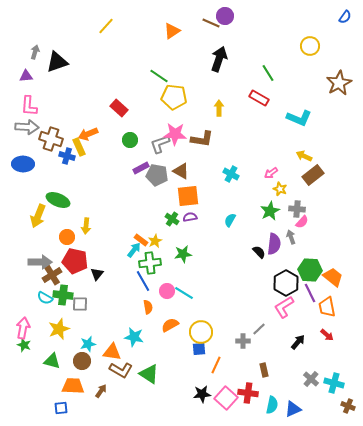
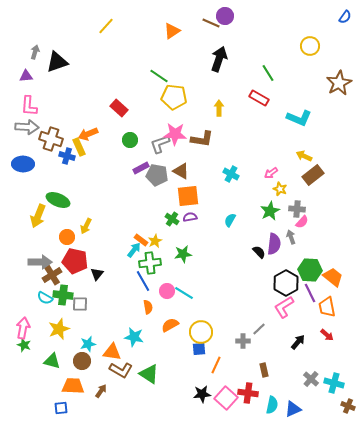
yellow arrow at (86, 226): rotated 21 degrees clockwise
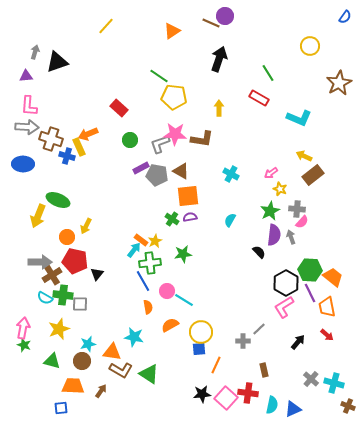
purple semicircle at (274, 244): moved 9 px up
cyan line at (184, 293): moved 7 px down
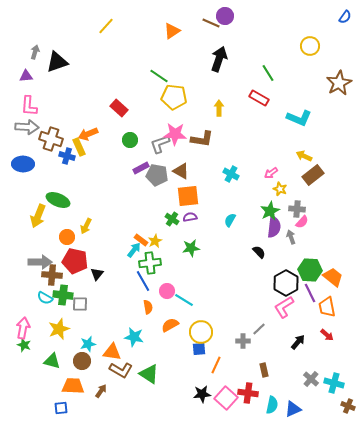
purple semicircle at (274, 235): moved 8 px up
green star at (183, 254): moved 8 px right, 6 px up
brown cross at (52, 275): rotated 36 degrees clockwise
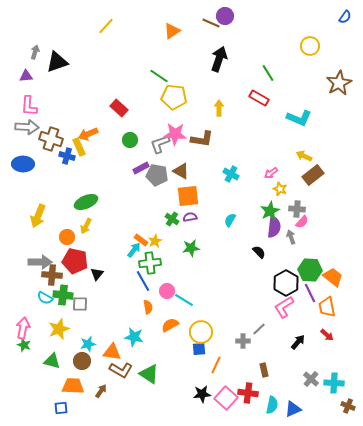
green ellipse at (58, 200): moved 28 px right, 2 px down; rotated 45 degrees counterclockwise
cyan cross at (334, 383): rotated 12 degrees counterclockwise
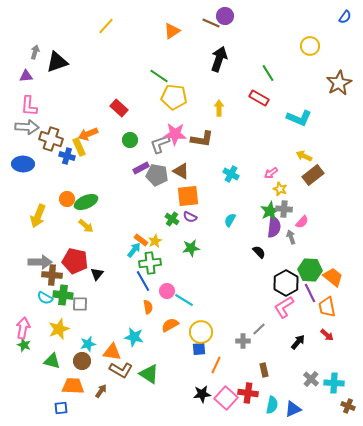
gray cross at (297, 209): moved 13 px left
purple semicircle at (190, 217): rotated 144 degrees counterclockwise
yellow arrow at (86, 226): rotated 77 degrees counterclockwise
orange circle at (67, 237): moved 38 px up
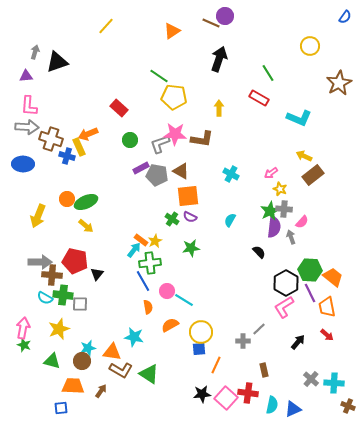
cyan star at (88, 344): moved 4 px down
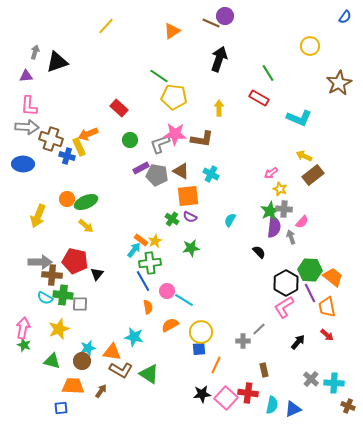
cyan cross at (231, 174): moved 20 px left
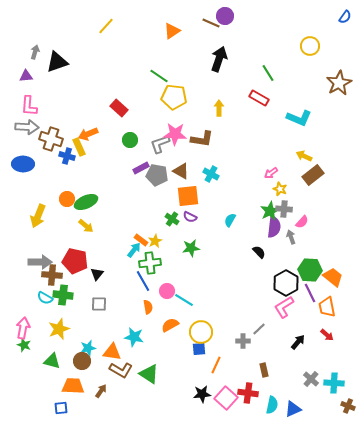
gray square at (80, 304): moved 19 px right
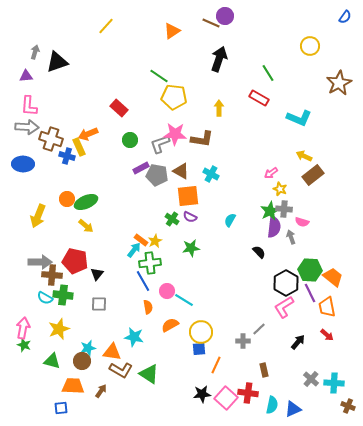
pink semicircle at (302, 222): rotated 64 degrees clockwise
